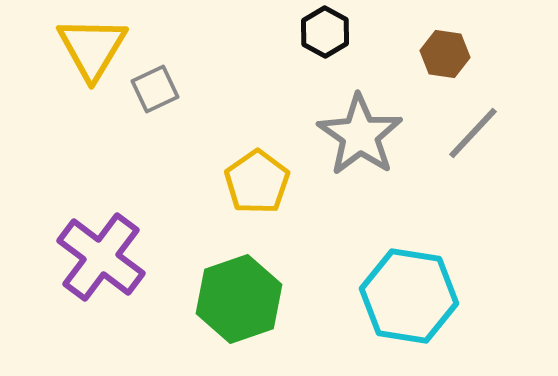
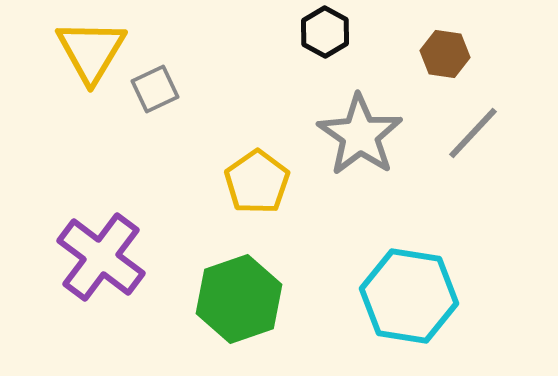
yellow triangle: moved 1 px left, 3 px down
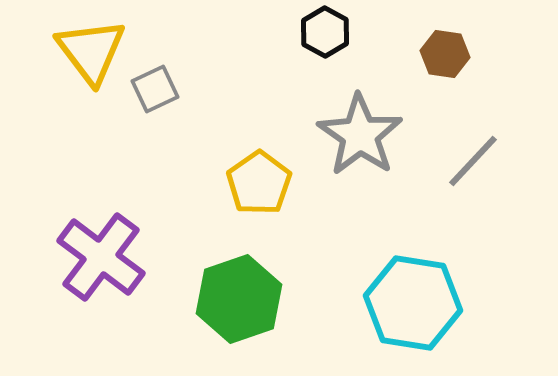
yellow triangle: rotated 8 degrees counterclockwise
gray line: moved 28 px down
yellow pentagon: moved 2 px right, 1 px down
cyan hexagon: moved 4 px right, 7 px down
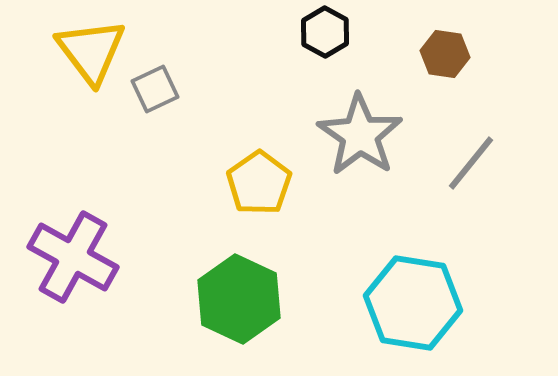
gray line: moved 2 px left, 2 px down; rotated 4 degrees counterclockwise
purple cross: moved 28 px left; rotated 8 degrees counterclockwise
green hexagon: rotated 16 degrees counterclockwise
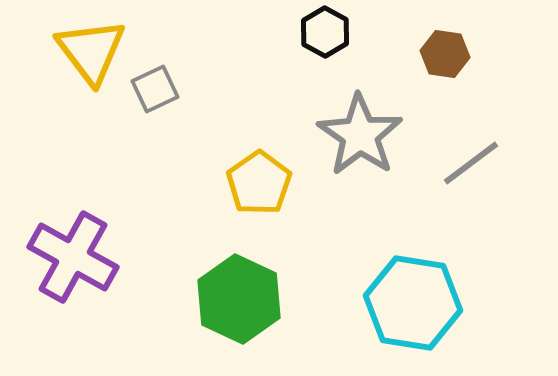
gray line: rotated 14 degrees clockwise
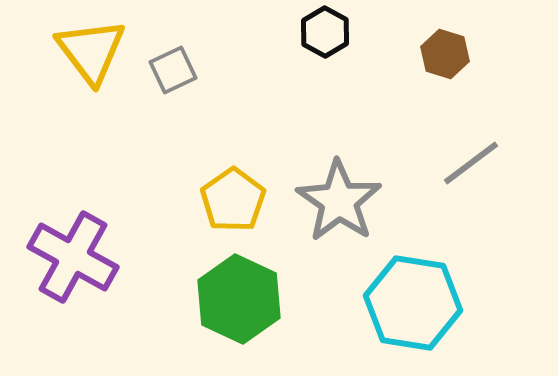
brown hexagon: rotated 9 degrees clockwise
gray square: moved 18 px right, 19 px up
gray star: moved 21 px left, 66 px down
yellow pentagon: moved 26 px left, 17 px down
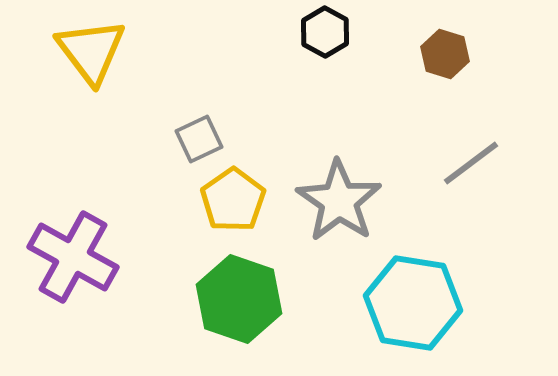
gray square: moved 26 px right, 69 px down
green hexagon: rotated 6 degrees counterclockwise
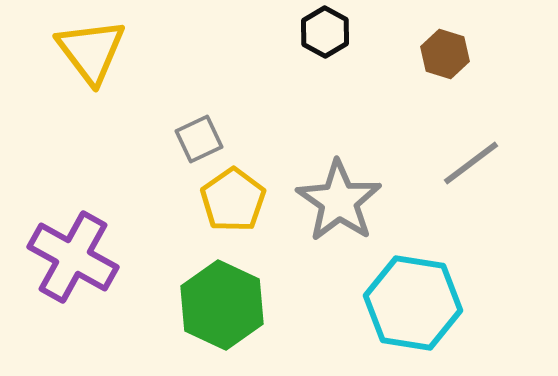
green hexagon: moved 17 px left, 6 px down; rotated 6 degrees clockwise
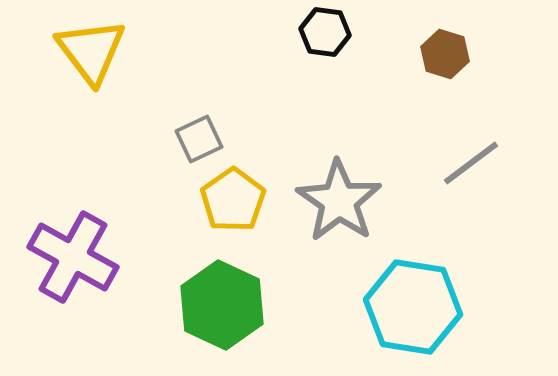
black hexagon: rotated 21 degrees counterclockwise
cyan hexagon: moved 4 px down
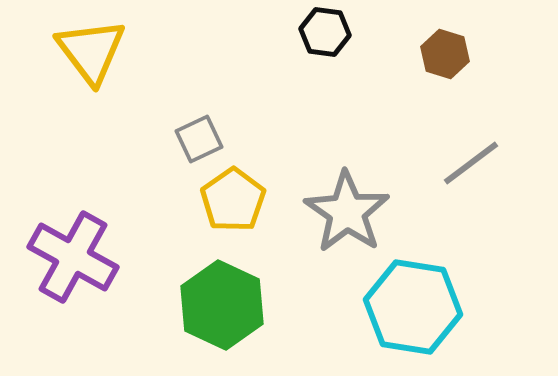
gray star: moved 8 px right, 11 px down
